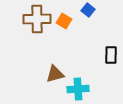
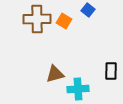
black rectangle: moved 16 px down
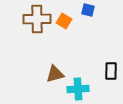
blue square: rotated 24 degrees counterclockwise
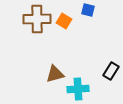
black rectangle: rotated 30 degrees clockwise
